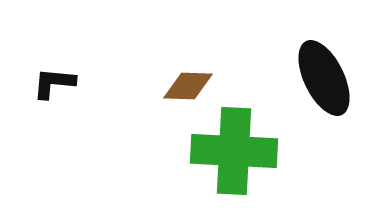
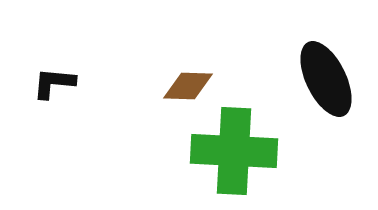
black ellipse: moved 2 px right, 1 px down
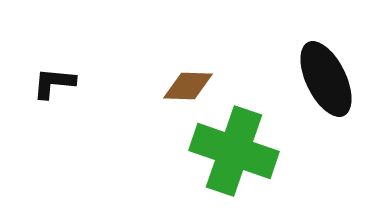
green cross: rotated 16 degrees clockwise
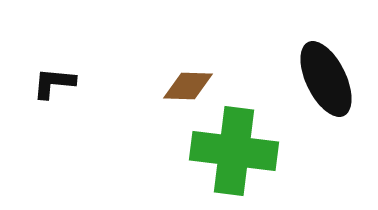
green cross: rotated 12 degrees counterclockwise
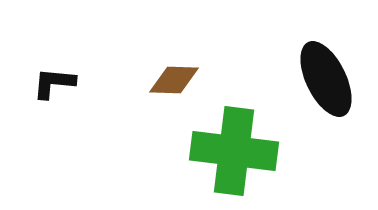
brown diamond: moved 14 px left, 6 px up
